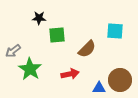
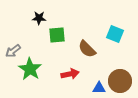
cyan square: moved 3 px down; rotated 18 degrees clockwise
brown semicircle: rotated 90 degrees clockwise
brown circle: moved 1 px down
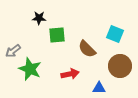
green star: rotated 10 degrees counterclockwise
brown circle: moved 15 px up
